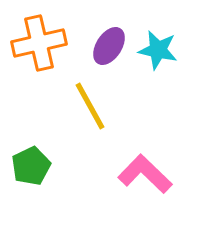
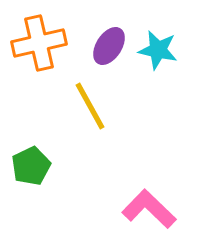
pink L-shape: moved 4 px right, 35 px down
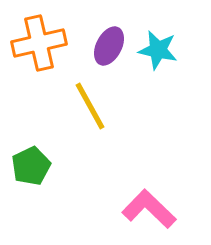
purple ellipse: rotated 6 degrees counterclockwise
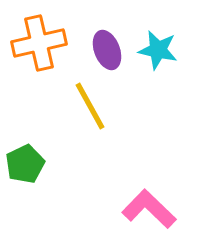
purple ellipse: moved 2 px left, 4 px down; rotated 48 degrees counterclockwise
green pentagon: moved 6 px left, 2 px up
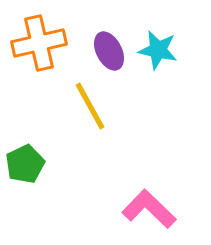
purple ellipse: moved 2 px right, 1 px down; rotated 6 degrees counterclockwise
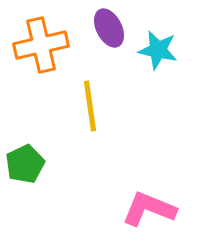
orange cross: moved 2 px right, 2 px down
purple ellipse: moved 23 px up
yellow line: rotated 21 degrees clockwise
pink L-shape: rotated 22 degrees counterclockwise
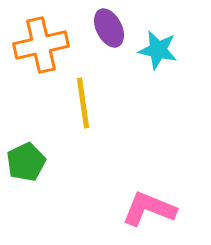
yellow line: moved 7 px left, 3 px up
green pentagon: moved 1 px right, 2 px up
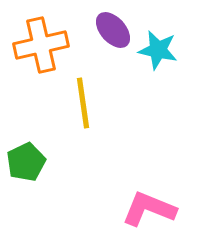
purple ellipse: moved 4 px right, 2 px down; rotated 15 degrees counterclockwise
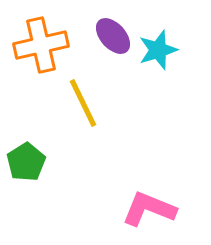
purple ellipse: moved 6 px down
cyan star: rotated 30 degrees counterclockwise
yellow line: rotated 18 degrees counterclockwise
green pentagon: rotated 6 degrees counterclockwise
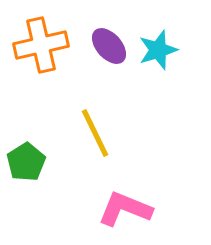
purple ellipse: moved 4 px left, 10 px down
yellow line: moved 12 px right, 30 px down
pink L-shape: moved 24 px left
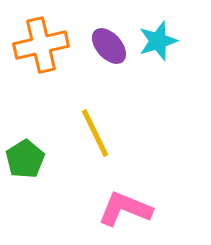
cyan star: moved 9 px up
green pentagon: moved 1 px left, 3 px up
